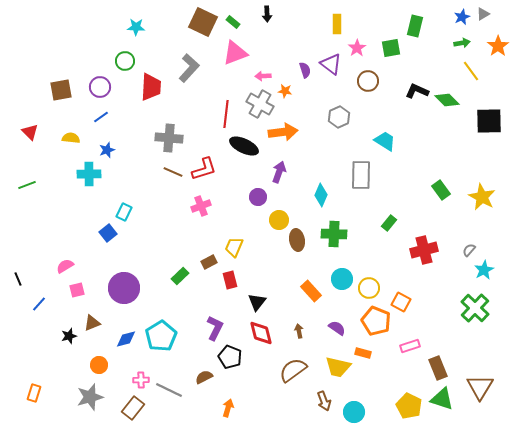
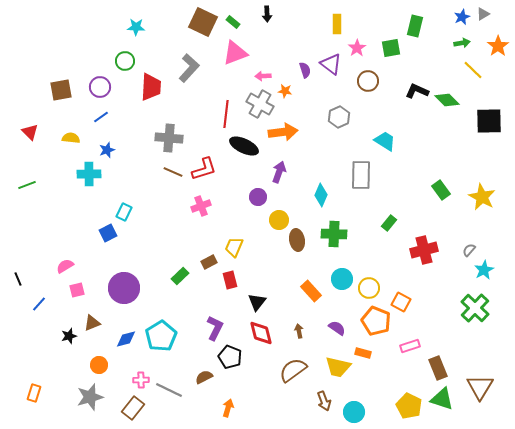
yellow line at (471, 71): moved 2 px right, 1 px up; rotated 10 degrees counterclockwise
blue square at (108, 233): rotated 12 degrees clockwise
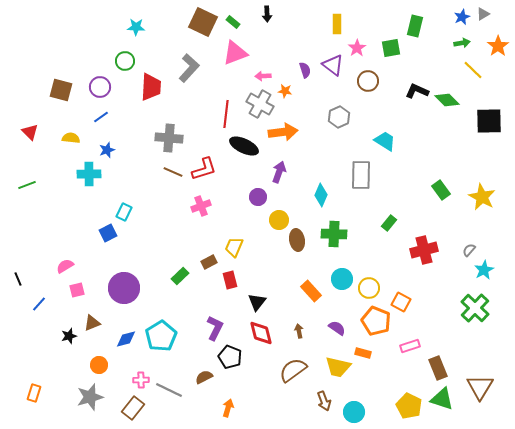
purple triangle at (331, 64): moved 2 px right, 1 px down
brown square at (61, 90): rotated 25 degrees clockwise
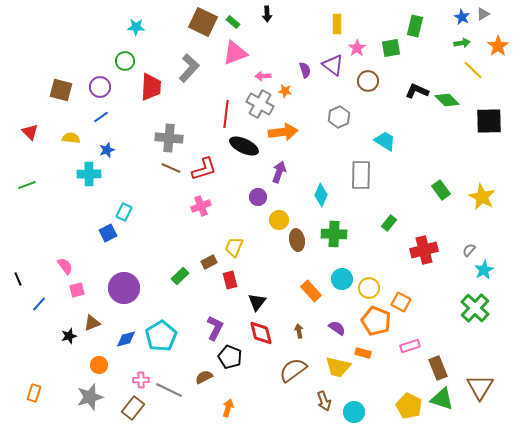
blue star at (462, 17): rotated 21 degrees counterclockwise
brown line at (173, 172): moved 2 px left, 4 px up
pink semicircle at (65, 266): rotated 84 degrees clockwise
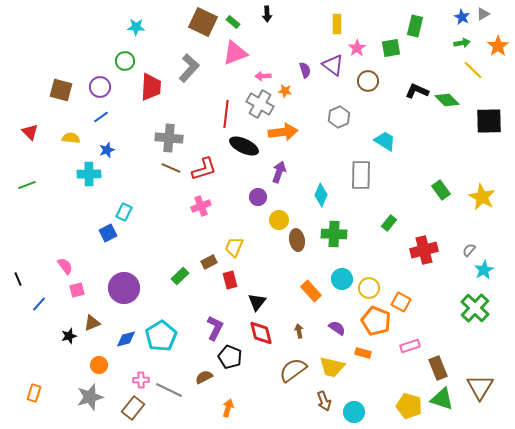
yellow trapezoid at (338, 367): moved 6 px left
yellow pentagon at (409, 406): rotated 10 degrees counterclockwise
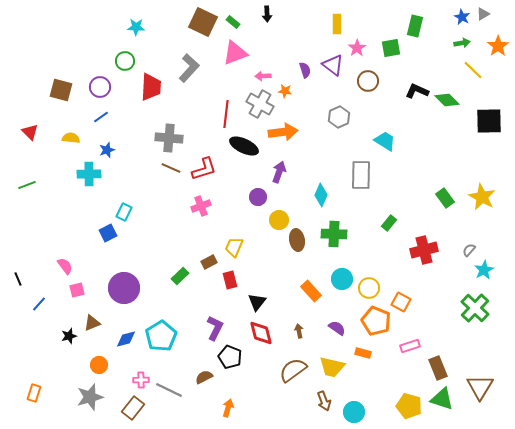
green rectangle at (441, 190): moved 4 px right, 8 px down
